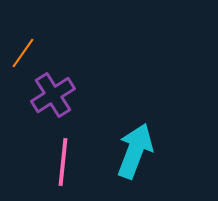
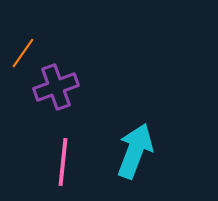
purple cross: moved 3 px right, 8 px up; rotated 12 degrees clockwise
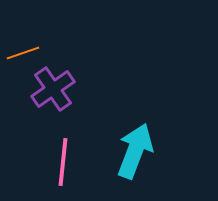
orange line: rotated 36 degrees clockwise
purple cross: moved 3 px left, 2 px down; rotated 15 degrees counterclockwise
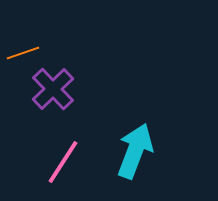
purple cross: rotated 9 degrees counterclockwise
pink line: rotated 27 degrees clockwise
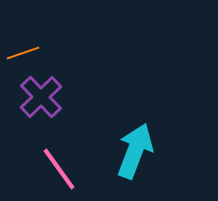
purple cross: moved 12 px left, 8 px down
pink line: moved 4 px left, 7 px down; rotated 69 degrees counterclockwise
